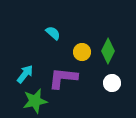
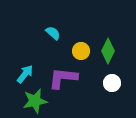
yellow circle: moved 1 px left, 1 px up
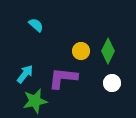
cyan semicircle: moved 17 px left, 8 px up
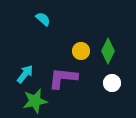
cyan semicircle: moved 7 px right, 6 px up
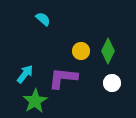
green star: rotated 20 degrees counterclockwise
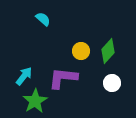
green diamond: rotated 15 degrees clockwise
cyan arrow: moved 1 px left, 2 px down
